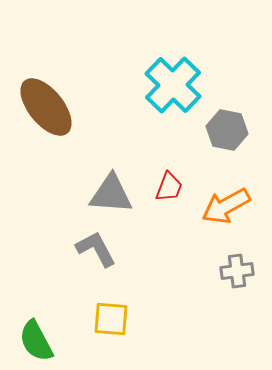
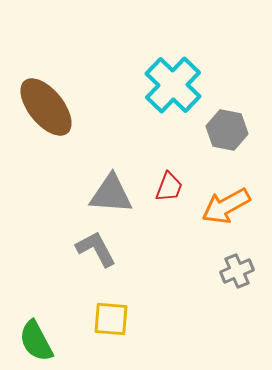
gray cross: rotated 16 degrees counterclockwise
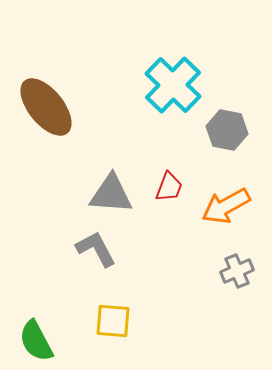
yellow square: moved 2 px right, 2 px down
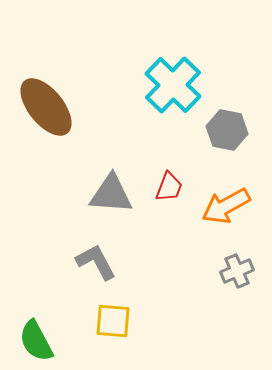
gray L-shape: moved 13 px down
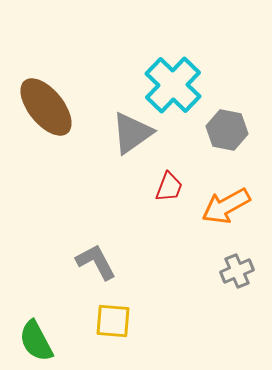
gray triangle: moved 21 px right, 61 px up; rotated 39 degrees counterclockwise
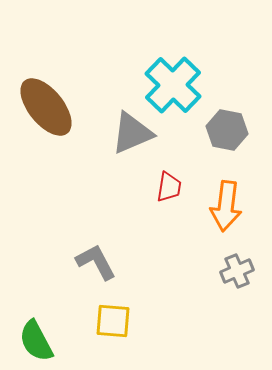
gray triangle: rotated 12 degrees clockwise
red trapezoid: rotated 12 degrees counterclockwise
orange arrow: rotated 54 degrees counterclockwise
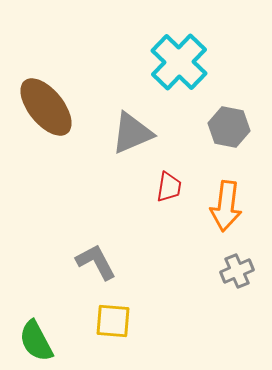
cyan cross: moved 6 px right, 23 px up
gray hexagon: moved 2 px right, 3 px up
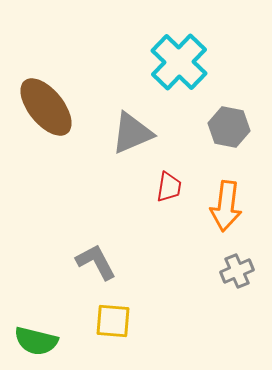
green semicircle: rotated 48 degrees counterclockwise
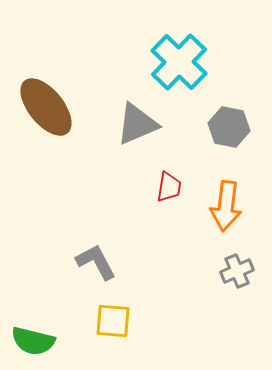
gray triangle: moved 5 px right, 9 px up
green semicircle: moved 3 px left
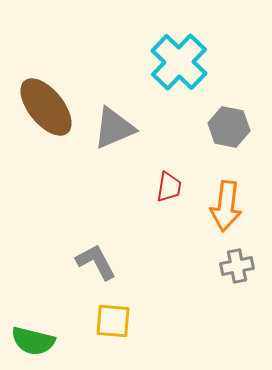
gray triangle: moved 23 px left, 4 px down
gray cross: moved 5 px up; rotated 12 degrees clockwise
